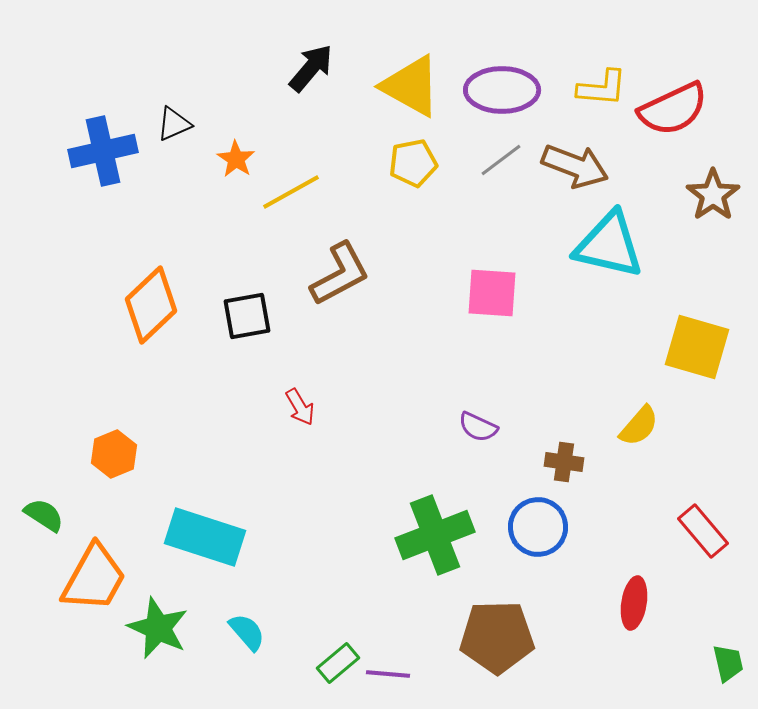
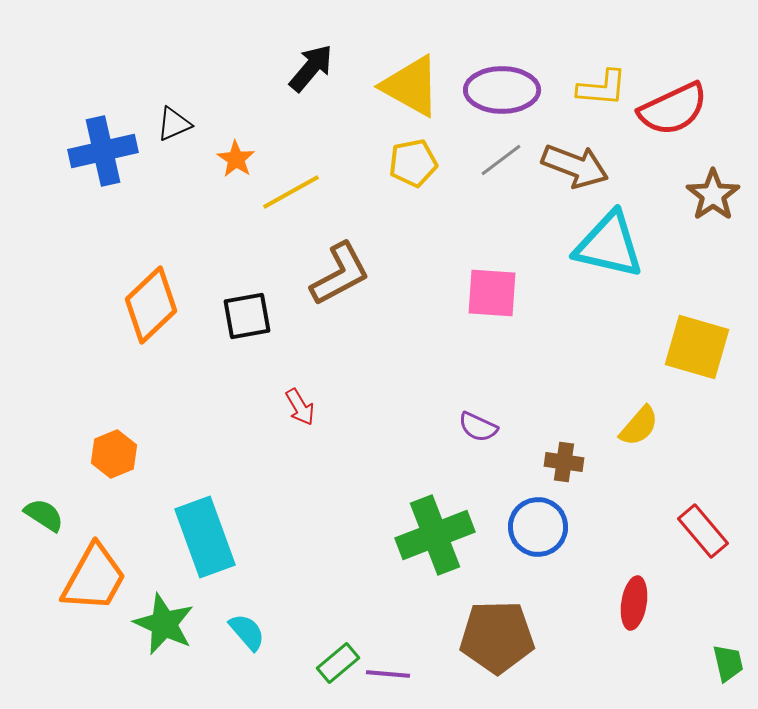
cyan rectangle: rotated 52 degrees clockwise
green star: moved 6 px right, 4 px up
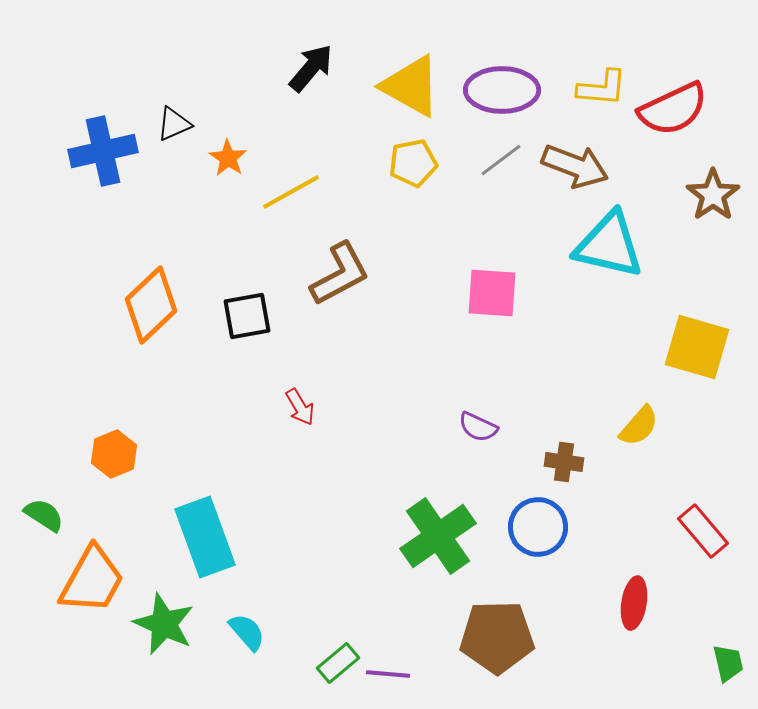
orange star: moved 8 px left, 1 px up
green cross: moved 3 px right, 1 px down; rotated 14 degrees counterclockwise
orange trapezoid: moved 2 px left, 2 px down
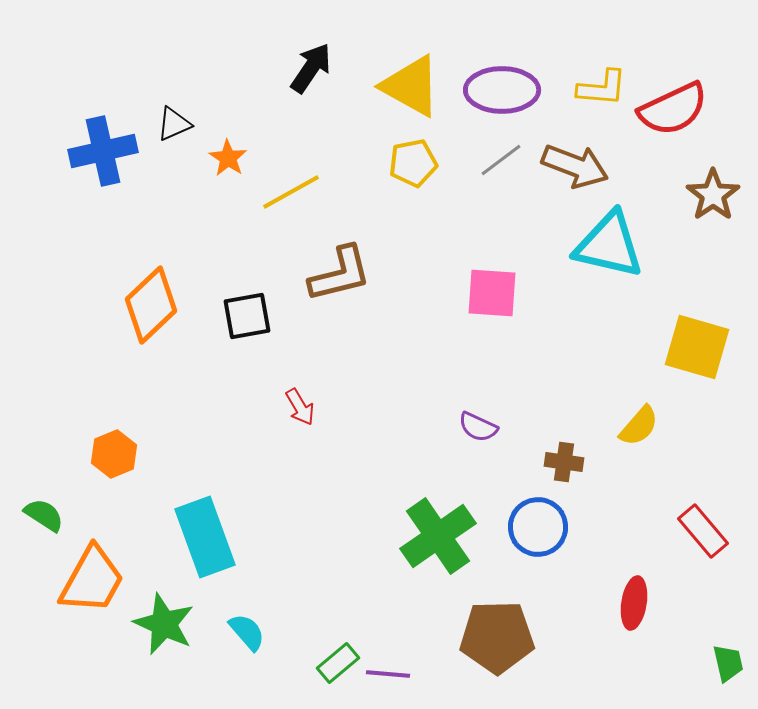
black arrow: rotated 6 degrees counterclockwise
brown L-shape: rotated 14 degrees clockwise
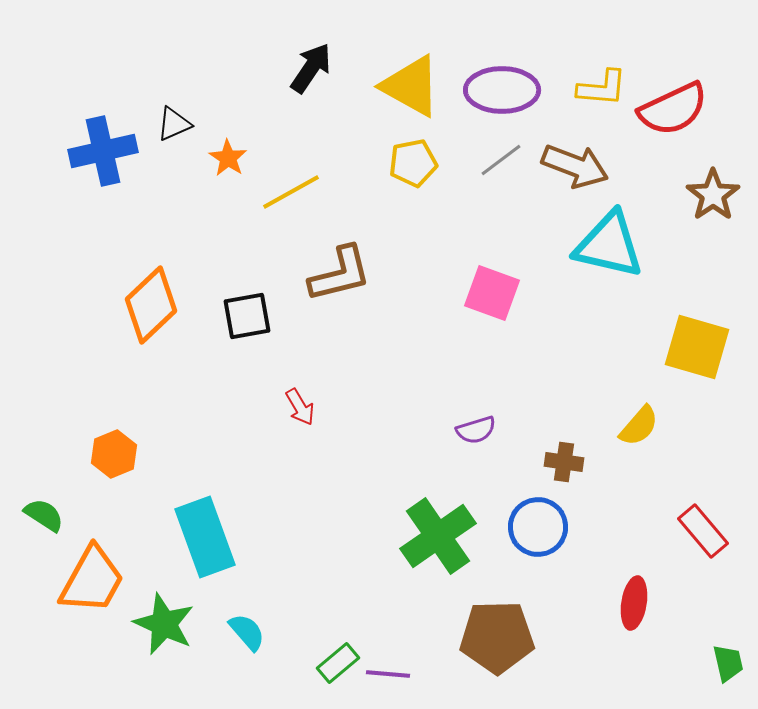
pink square: rotated 16 degrees clockwise
purple semicircle: moved 2 px left, 3 px down; rotated 42 degrees counterclockwise
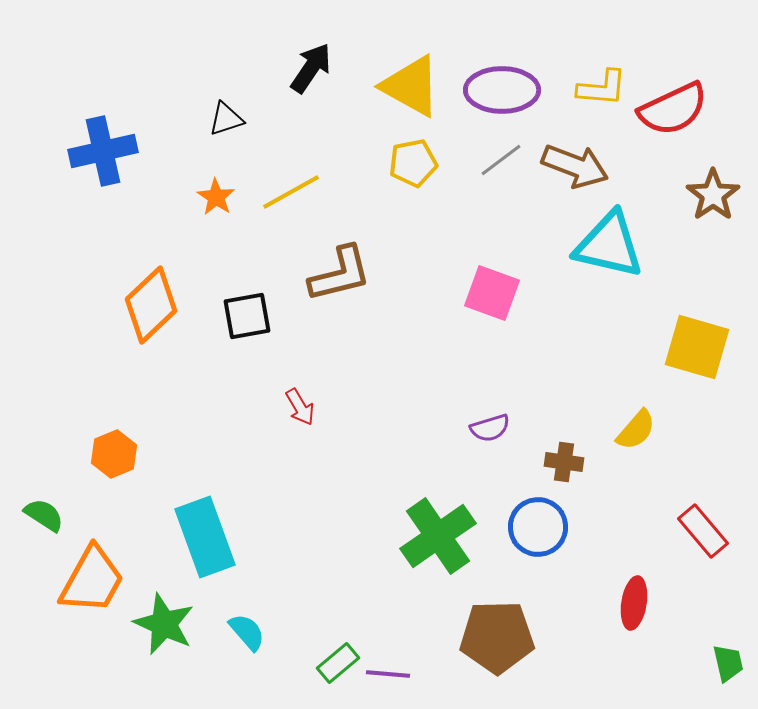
black triangle: moved 52 px right, 5 px up; rotated 6 degrees clockwise
orange star: moved 12 px left, 39 px down
yellow semicircle: moved 3 px left, 4 px down
purple semicircle: moved 14 px right, 2 px up
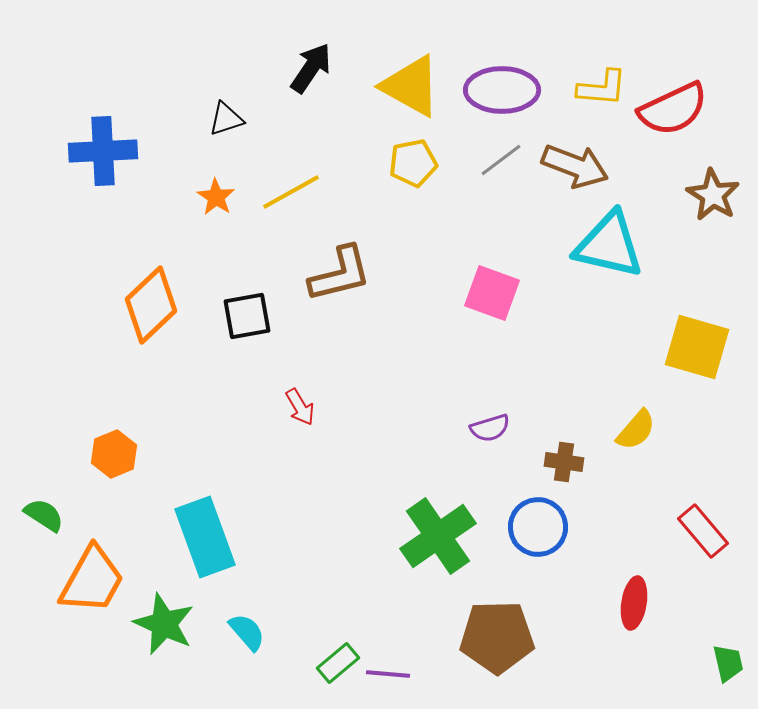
blue cross: rotated 10 degrees clockwise
brown star: rotated 6 degrees counterclockwise
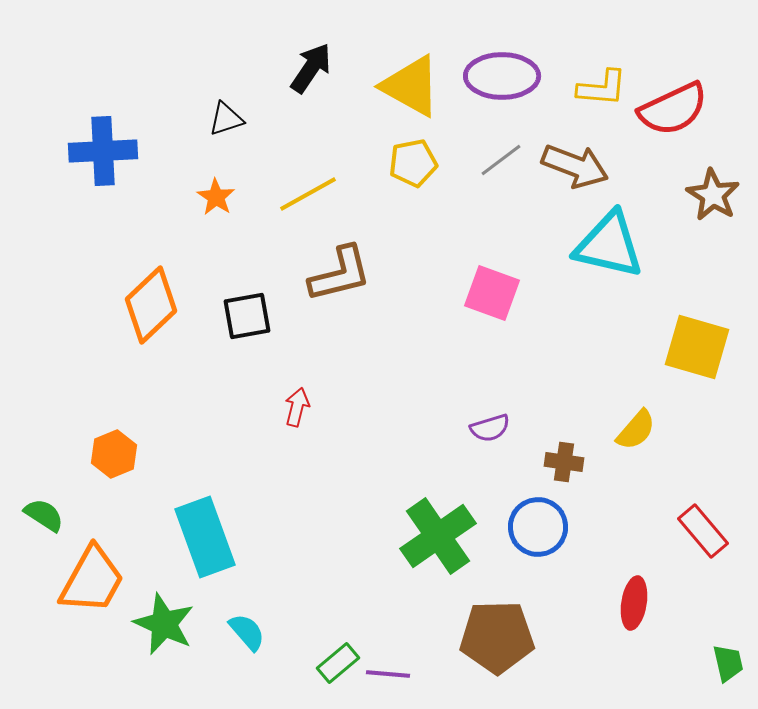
purple ellipse: moved 14 px up
yellow line: moved 17 px right, 2 px down
red arrow: moved 3 px left; rotated 135 degrees counterclockwise
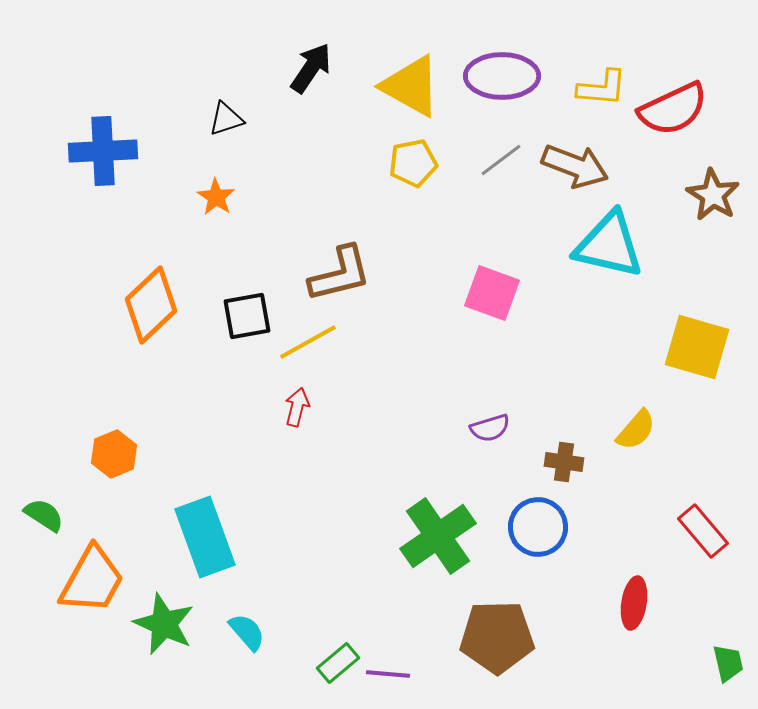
yellow line: moved 148 px down
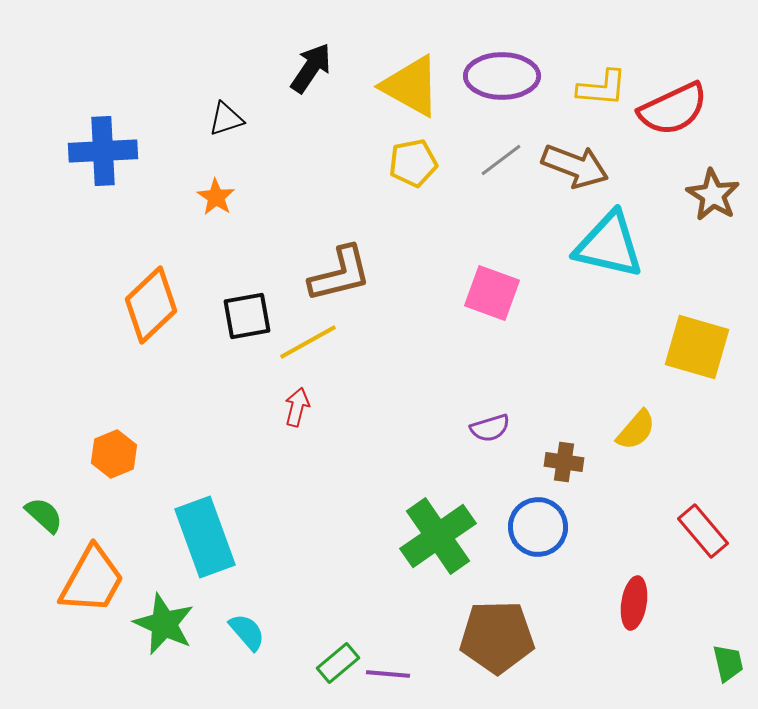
green semicircle: rotated 9 degrees clockwise
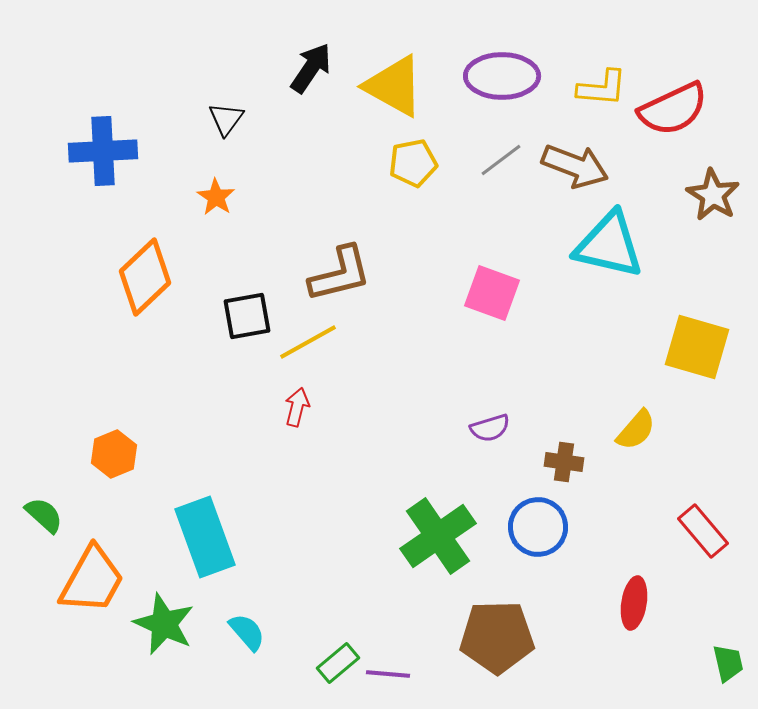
yellow triangle: moved 17 px left
black triangle: rotated 36 degrees counterclockwise
orange diamond: moved 6 px left, 28 px up
